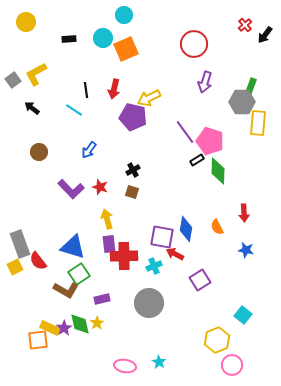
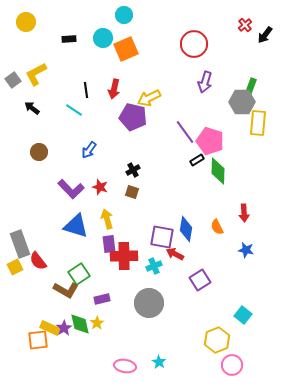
blue triangle at (73, 247): moved 3 px right, 21 px up
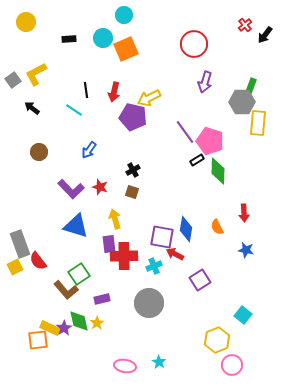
red arrow at (114, 89): moved 3 px down
yellow arrow at (107, 219): moved 8 px right
brown L-shape at (66, 290): rotated 20 degrees clockwise
green diamond at (80, 324): moved 1 px left, 3 px up
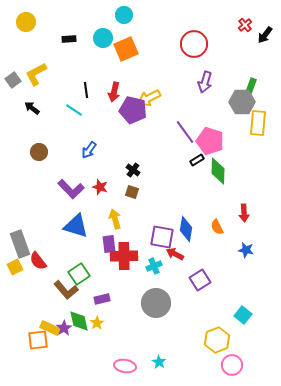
purple pentagon at (133, 117): moved 7 px up
black cross at (133, 170): rotated 24 degrees counterclockwise
gray circle at (149, 303): moved 7 px right
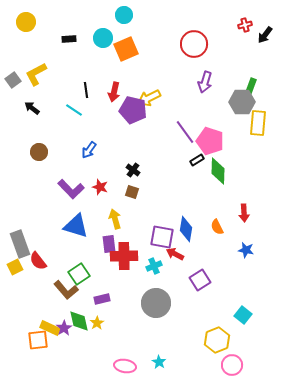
red cross at (245, 25): rotated 24 degrees clockwise
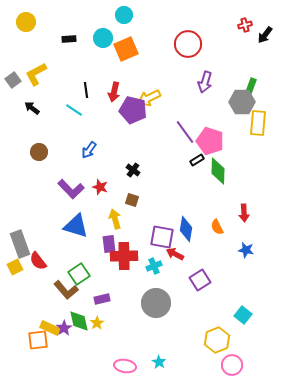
red circle at (194, 44): moved 6 px left
brown square at (132, 192): moved 8 px down
